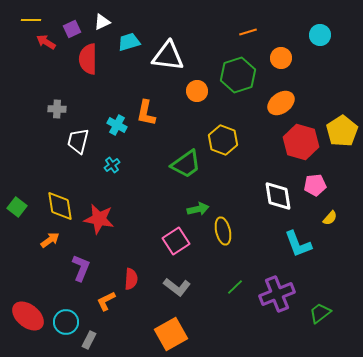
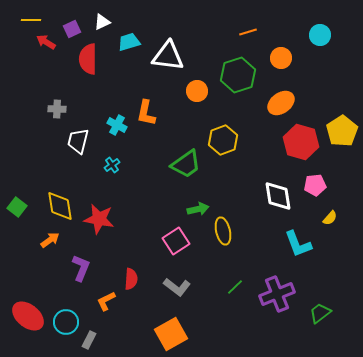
yellow hexagon at (223, 140): rotated 20 degrees clockwise
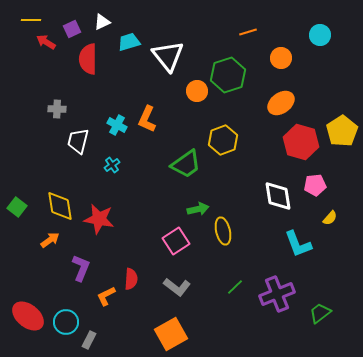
white triangle at (168, 56): rotated 44 degrees clockwise
green hexagon at (238, 75): moved 10 px left
orange L-shape at (146, 113): moved 1 px right, 6 px down; rotated 12 degrees clockwise
orange L-shape at (106, 301): moved 5 px up
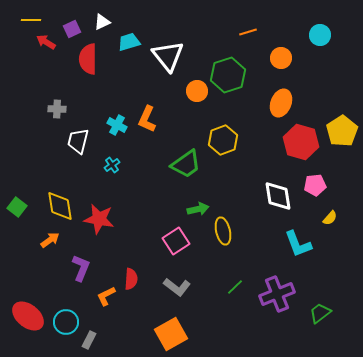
orange ellipse at (281, 103): rotated 32 degrees counterclockwise
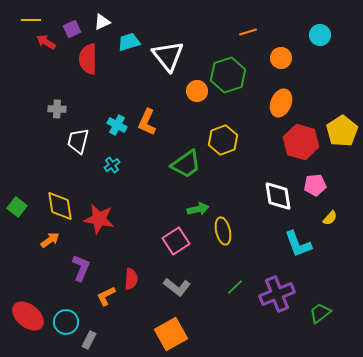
orange L-shape at (147, 119): moved 3 px down
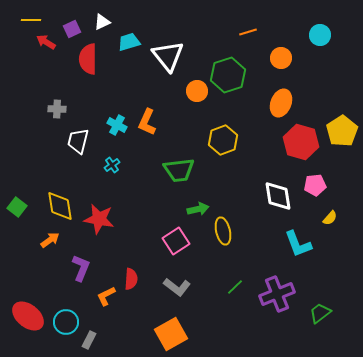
green trapezoid at (186, 164): moved 7 px left, 6 px down; rotated 28 degrees clockwise
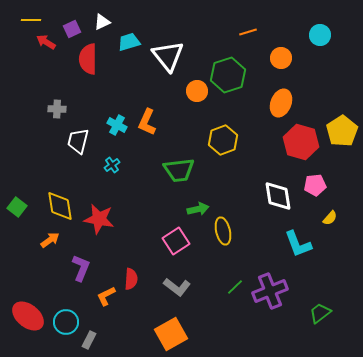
purple cross at (277, 294): moved 7 px left, 3 px up
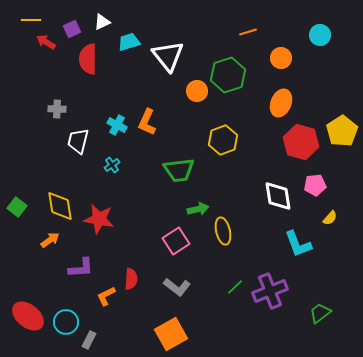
purple L-shape at (81, 268): rotated 64 degrees clockwise
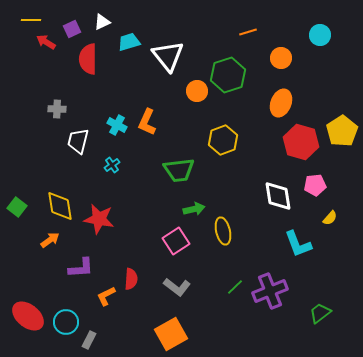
green arrow at (198, 209): moved 4 px left
